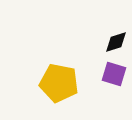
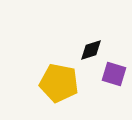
black diamond: moved 25 px left, 8 px down
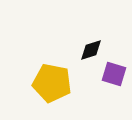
yellow pentagon: moved 7 px left
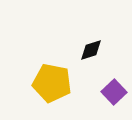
purple square: moved 18 px down; rotated 30 degrees clockwise
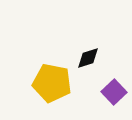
black diamond: moved 3 px left, 8 px down
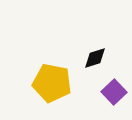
black diamond: moved 7 px right
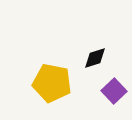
purple square: moved 1 px up
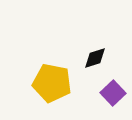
purple square: moved 1 px left, 2 px down
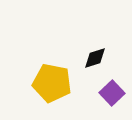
purple square: moved 1 px left
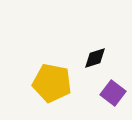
purple square: moved 1 px right; rotated 10 degrees counterclockwise
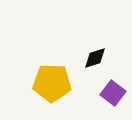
yellow pentagon: rotated 9 degrees counterclockwise
